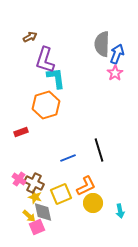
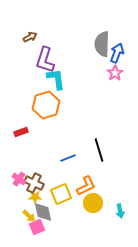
blue arrow: moved 1 px up
cyan L-shape: moved 1 px down
yellow star: rotated 16 degrees counterclockwise
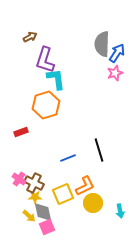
blue arrow: rotated 12 degrees clockwise
pink star: rotated 14 degrees clockwise
orange L-shape: moved 1 px left
yellow square: moved 2 px right
pink square: moved 10 px right
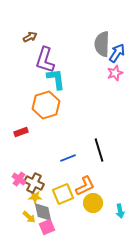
yellow arrow: moved 1 px down
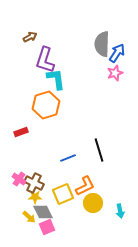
gray diamond: rotated 15 degrees counterclockwise
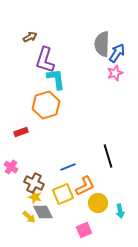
black line: moved 9 px right, 6 px down
blue line: moved 9 px down
pink cross: moved 8 px left, 12 px up
yellow star: rotated 16 degrees clockwise
yellow circle: moved 5 px right
pink square: moved 37 px right, 3 px down
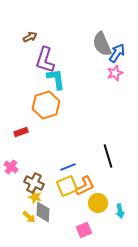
gray semicircle: rotated 25 degrees counterclockwise
yellow square: moved 4 px right, 8 px up
gray diamond: rotated 30 degrees clockwise
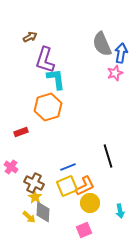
blue arrow: moved 4 px right; rotated 24 degrees counterclockwise
orange hexagon: moved 2 px right, 2 px down
yellow star: rotated 16 degrees clockwise
yellow circle: moved 8 px left
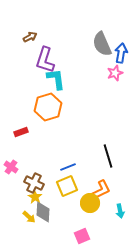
orange L-shape: moved 16 px right, 4 px down
pink square: moved 2 px left, 6 px down
